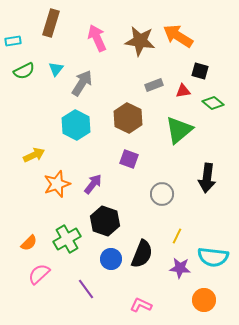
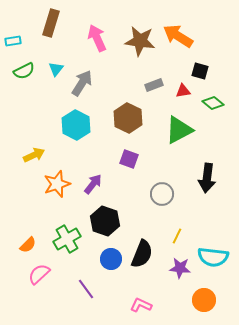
green triangle: rotated 12 degrees clockwise
orange semicircle: moved 1 px left, 2 px down
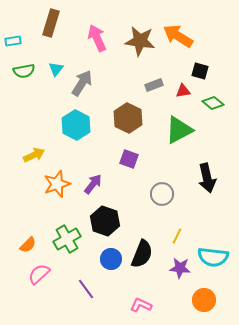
green semicircle: rotated 15 degrees clockwise
black arrow: rotated 20 degrees counterclockwise
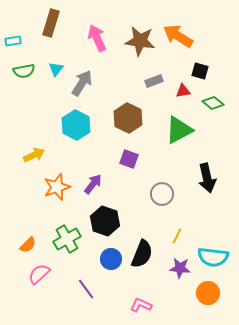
gray rectangle: moved 4 px up
orange star: moved 3 px down
orange circle: moved 4 px right, 7 px up
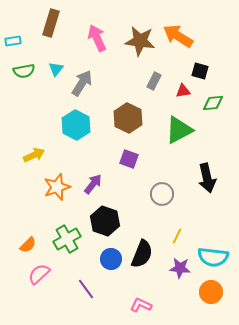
gray rectangle: rotated 42 degrees counterclockwise
green diamond: rotated 45 degrees counterclockwise
orange circle: moved 3 px right, 1 px up
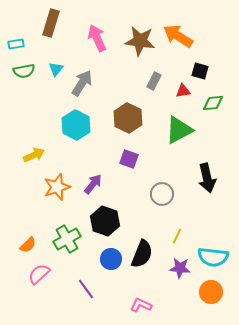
cyan rectangle: moved 3 px right, 3 px down
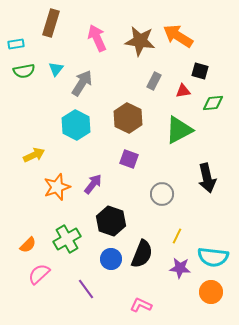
black hexagon: moved 6 px right
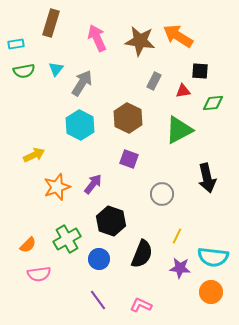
black square: rotated 12 degrees counterclockwise
cyan hexagon: moved 4 px right
blue circle: moved 12 px left
pink semicircle: rotated 145 degrees counterclockwise
purple line: moved 12 px right, 11 px down
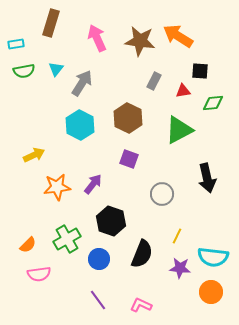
orange star: rotated 12 degrees clockwise
